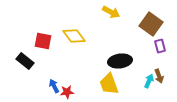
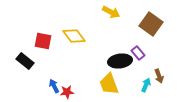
purple rectangle: moved 22 px left, 7 px down; rotated 24 degrees counterclockwise
cyan arrow: moved 3 px left, 4 px down
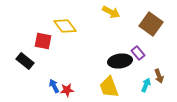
yellow diamond: moved 9 px left, 10 px up
yellow trapezoid: moved 3 px down
red star: moved 2 px up
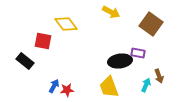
yellow diamond: moved 1 px right, 2 px up
purple rectangle: rotated 40 degrees counterclockwise
blue arrow: rotated 56 degrees clockwise
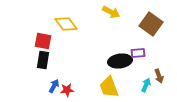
purple rectangle: rotated 16 degrees counterclockwise
black rectangle: moved 18 px right, 1 px up; rotated 60 degrees clockwise
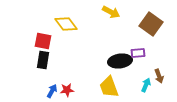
blue arrow: moved 2 px left, 5 px down
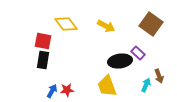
yellow arrow: moved 5 px left, 14 px down
purple rectangle: rotated 48 degrees clockwise
yellow trapezoid: moved 2 px left, 1 px up
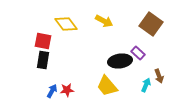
yellow arrow: moved 2 px left, 5 px up
yellow trapezoid: rotated 20 degrees counterclockwise
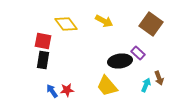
brown arrow: moved 2 px down
blue arrow: rotated 64 degrees counterclockwise
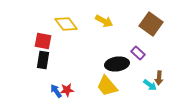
black ellipse: moved 3 px left, 3 px down
brown arrow: rotated 24 degrees clockwise
cyan arrow: moved 4 px right; rotated 104 degrees clockwise
blue arrow: moved 4 px right
